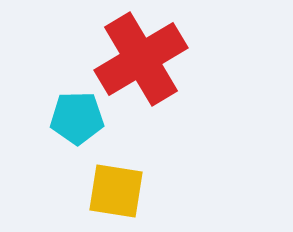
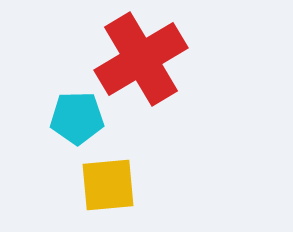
yellow square: moved 8 px left, 6 px up; rotated 14 degrees counterclockwise
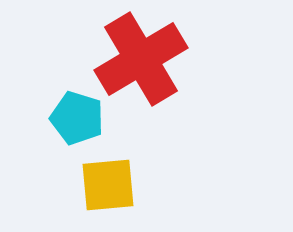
cyan pentagon: rotated 18 degrees clockwise
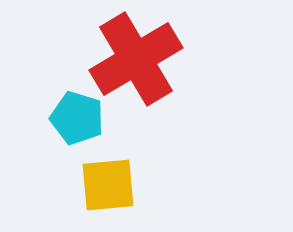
red cross: moved 5 px left
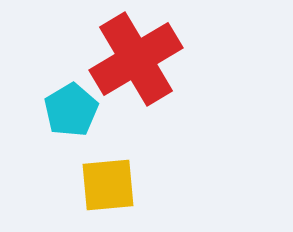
cyan pentagon: moved 6 px left, 8 px up; rotated 24 degrees clockwise
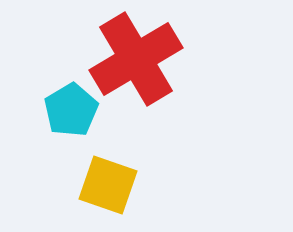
yellow square: rotated 24 degrees clockwise
